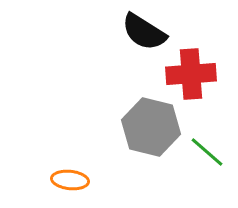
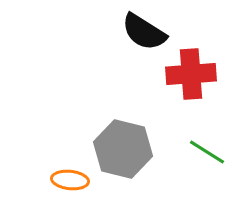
gray hexagon: moved 28 px left, 22 px down
green line: rotated 9 degrees counterclockwise
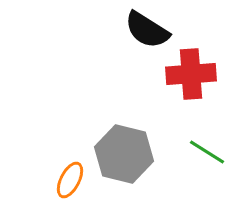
black semicircle: moved 3 px right, 2 px up
gray hexagon: moved 1 px right, 5 px down
orange ellipse: rotated 69 degrees counterclockwise
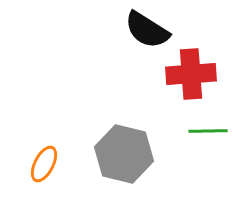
green line: moved 1 px right, 21 px up; rotated 33 degrees counterclockwise
orange ellipse: moved 26 px left, 16 px up
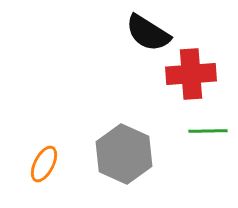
black semicircle: moved 1 px right, 3 px down
gray hexagon: rotated 10 degrees clockwise
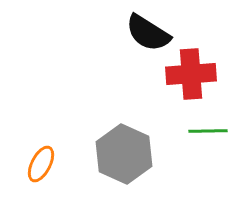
orange ellipse: moved 3 px left
